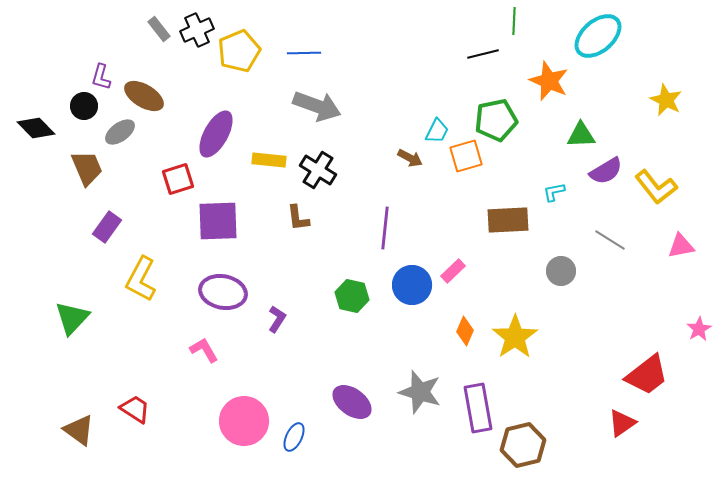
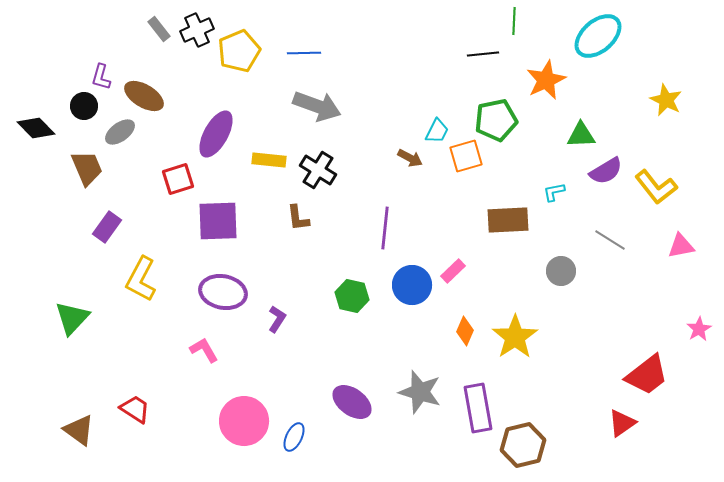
black line at (483, 54): rotated 8 degrees clockwise
orange star at (549, 81): moved 3 px left, 1 px up; rotated 24 degrees clockwise
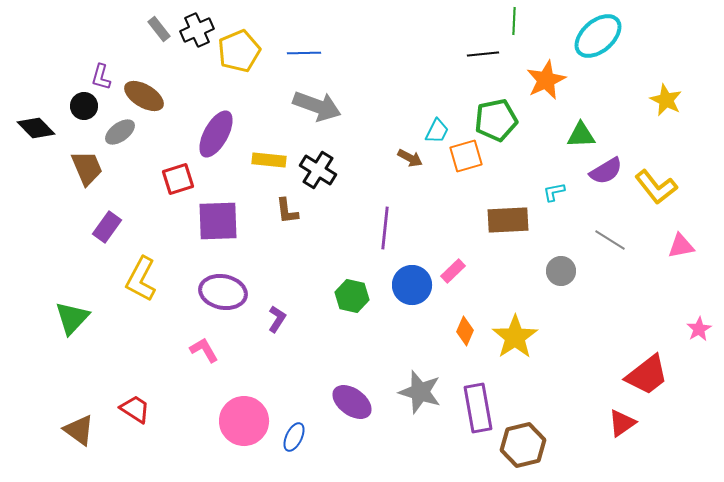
brown L-shape at (298, 218): moved 11 px left, 7 px up
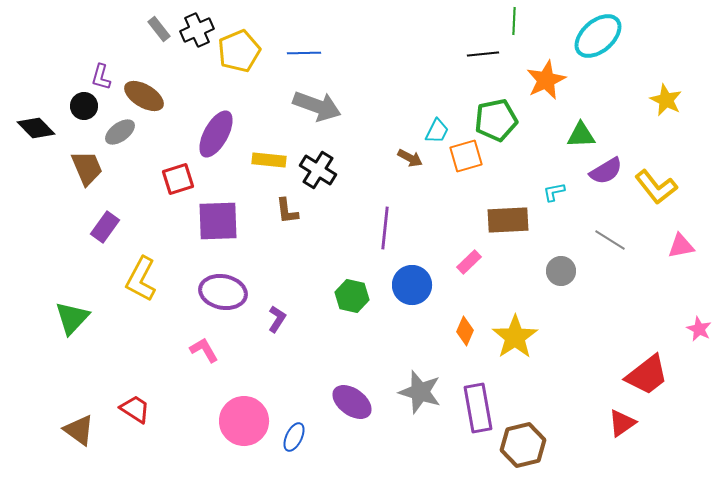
purple rectangle at (107, 227): moved 2 px left
pink rectangle at (453, 271): moved 16 px right, 9 px up
pink star at (699, 329): rotated 15 degrees counterclockwise
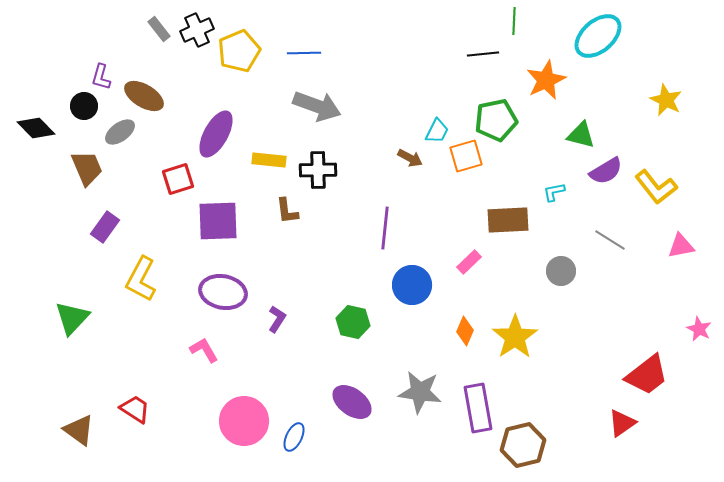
green triangle at (581, 135): rotated 16 degrees clockwise
black cross at (318, 170): rotated 33 degrees counterclockwise
green hexagon at (352, 296): moved 1 px right, 26 px down
gray star at (420, 392): rotated 9 degrees counterclockwise
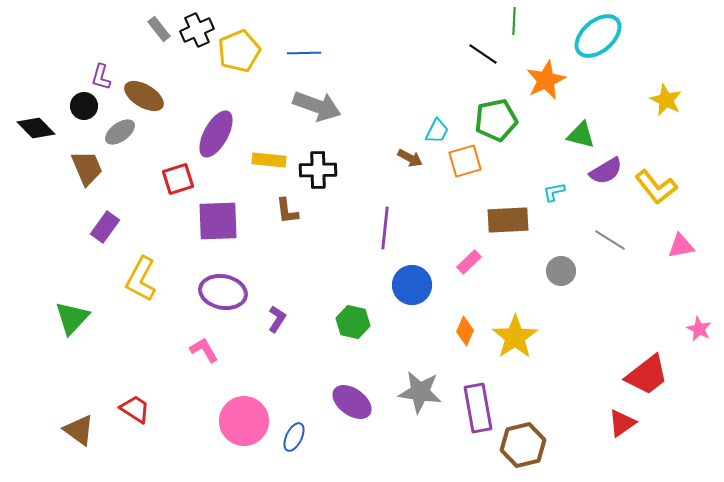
black line at (483, 54): rotated 40 degrees clockwise
orange square at (466, 156): moved 1 px left, 5 px down
